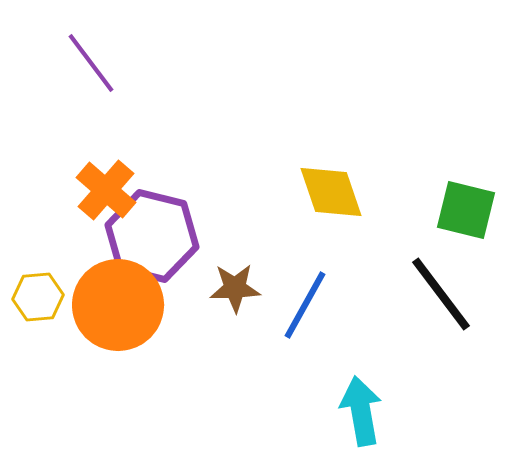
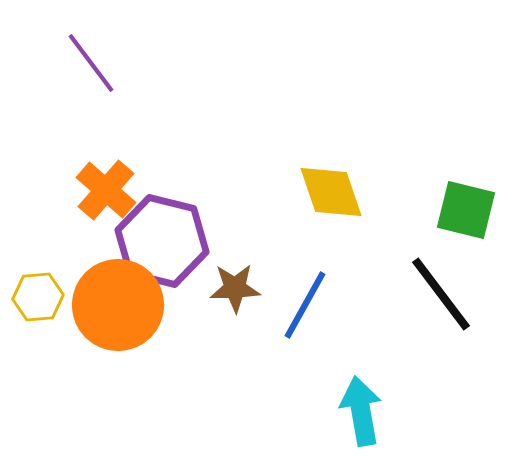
purple hexagon: moved 10 px right, 5 px down
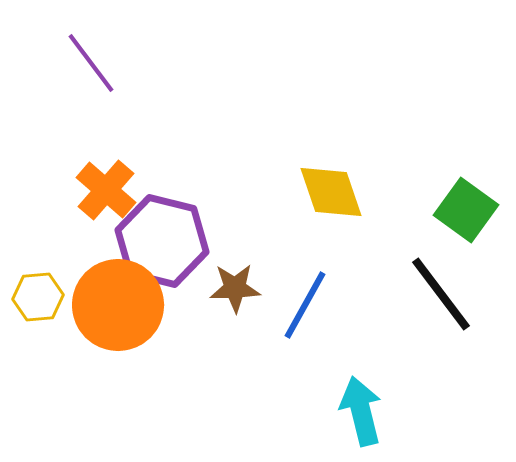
green square: rotated 22 degrees clockwise
cyan arrow: rotated 4 degrees counterclockwise
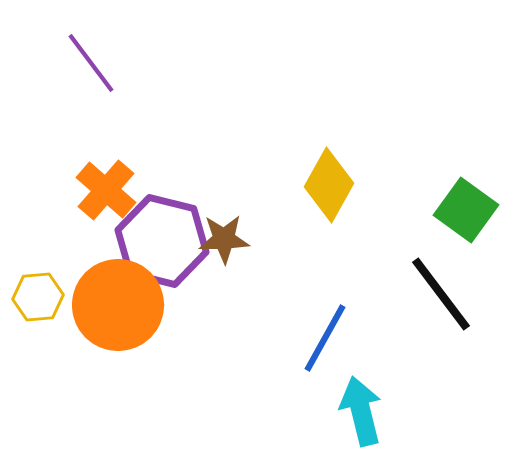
yellow diamond: moved 2 px left, 7 px up; rotated 48 degrees clockwise
brown star: moved 11 px left, 49 px up
blue line: moved 20 px right, 33 px down
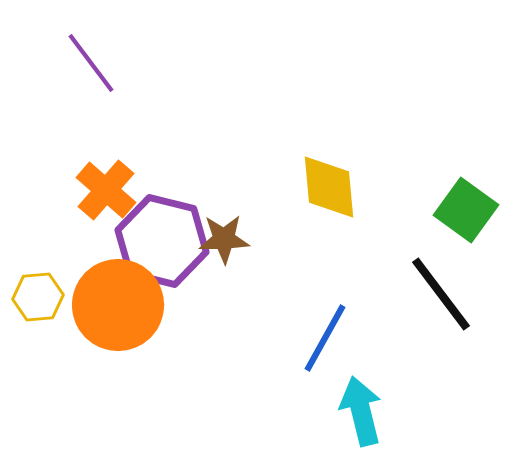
yellow diamond: moved 2 px down; rotated 34 degrees counterclockwise
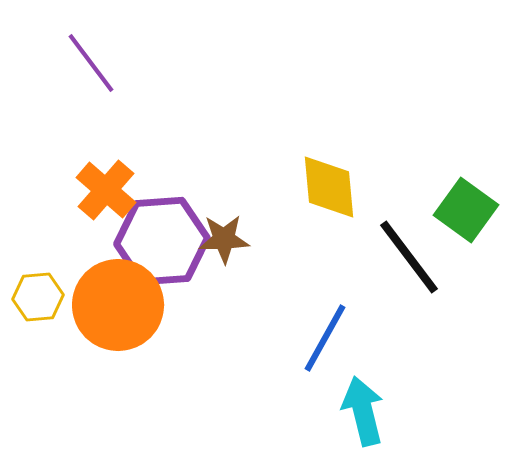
purple hexagon: rotated 18 degrees counterclockwise
black line: moved 32 px left, 37 px up
cyan arrow: moved 2 px right
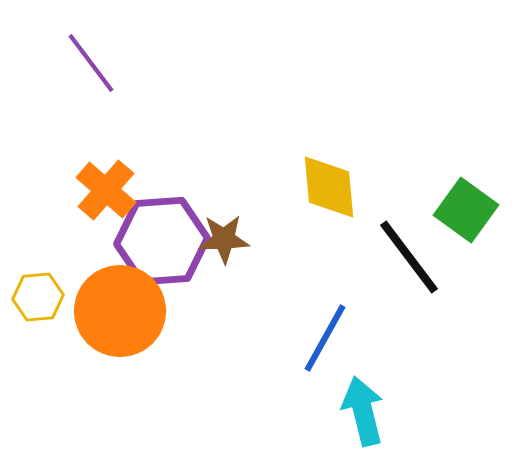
orange circle: moved 2 px right, 6 px down
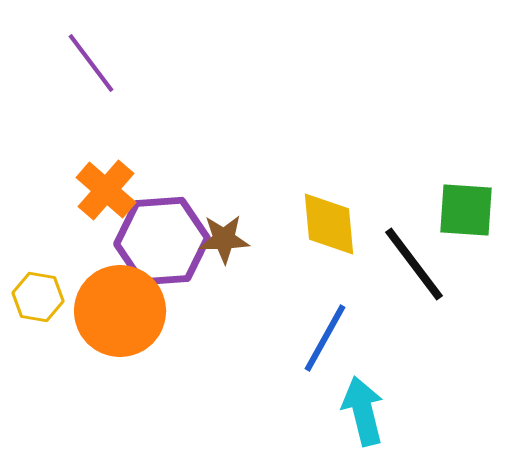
yellow diamond: moved 37 px down
green square: rotated 32 degrees counterclockwise
black line: moved 5 px right, 7 px down
yellow hexagon: rotated 15 degrees clockwise
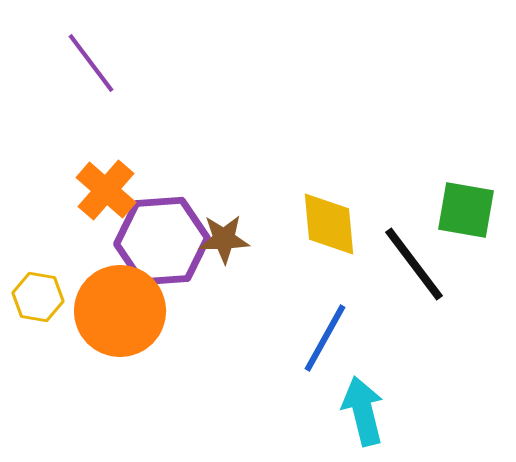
green square: rotated 6 degrees clockwise
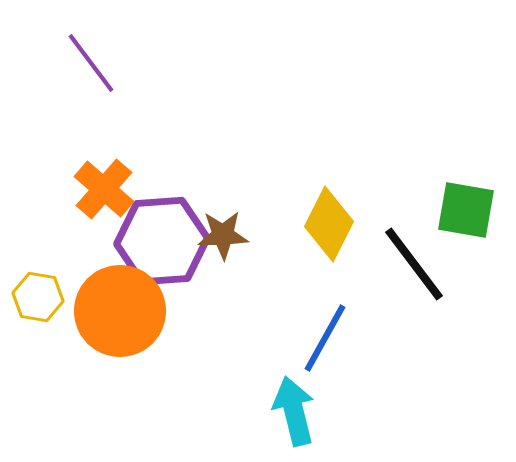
orange cross: moved 2 px left, 1 px up
yellow diamond: rotated 32 degrees clockwise
brown star: moved 1 px left, 4 px up
cyan arrow: moved 69 px left
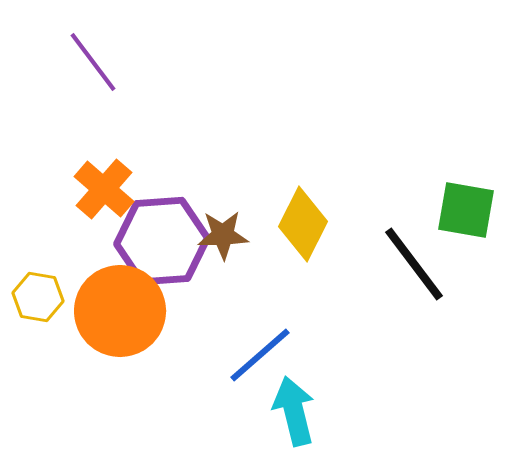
purple line: moved 2 px right, 1 px up
yellow diamond: moved 26 px left
blue line: moved 65 px left, 17 px down; rotated 20 degrees clockwise
